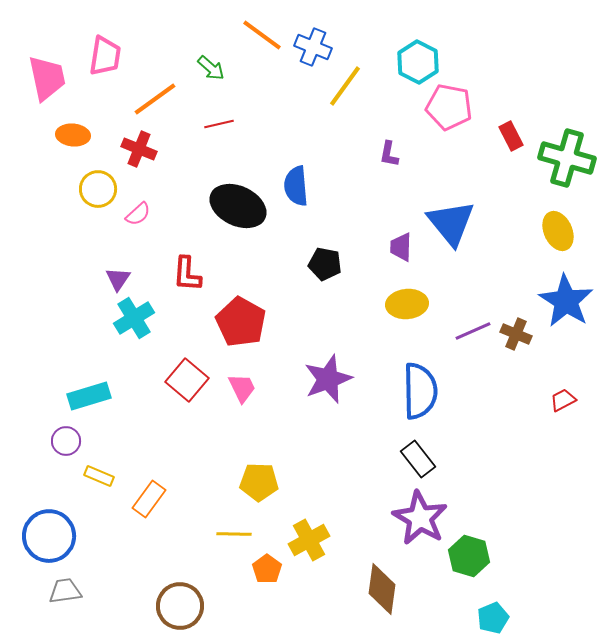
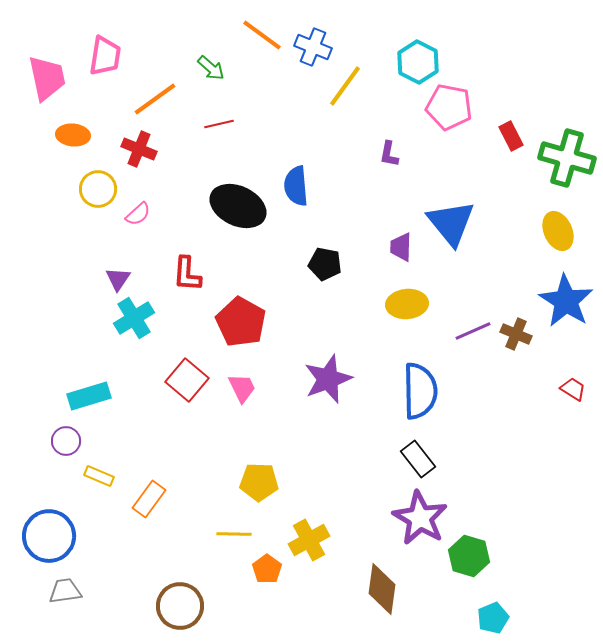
red trapezoid at (563, 400): moved 10 px right, 11 px up; rotated 60 degrees clockwise
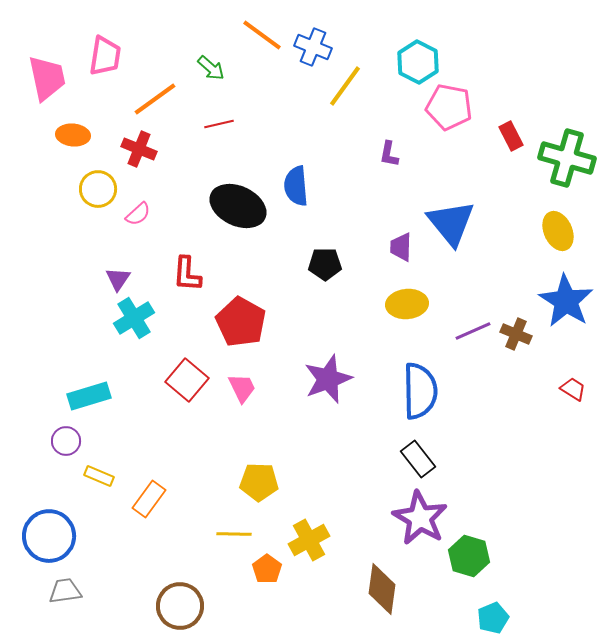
black pentagon at (325, 264): rotated 12 degrees counterclockwise
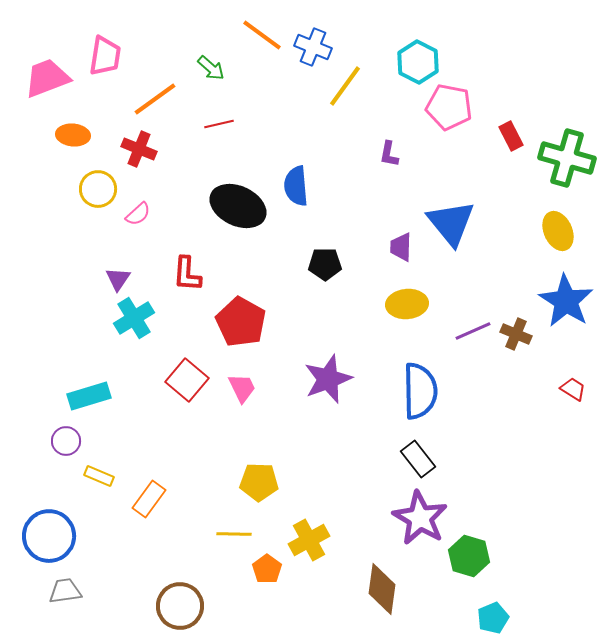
pink trapezoid at (47, 78): rotated 99 degrees counterclockwise
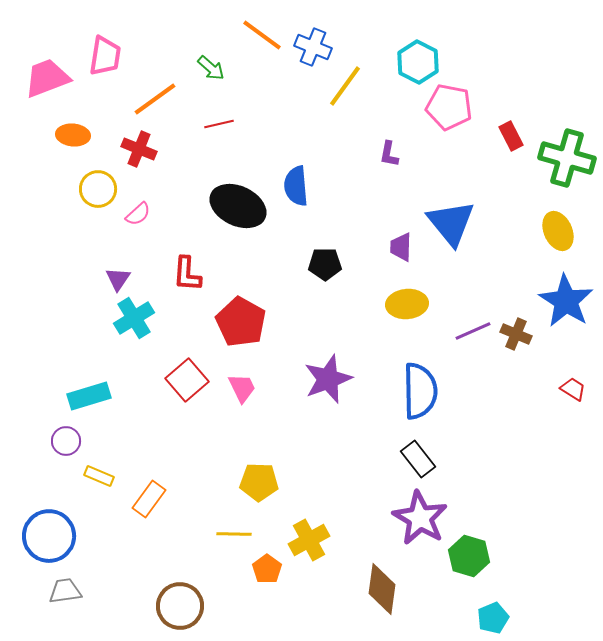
red square at (187, 380): rotated 9 degrees clockwise
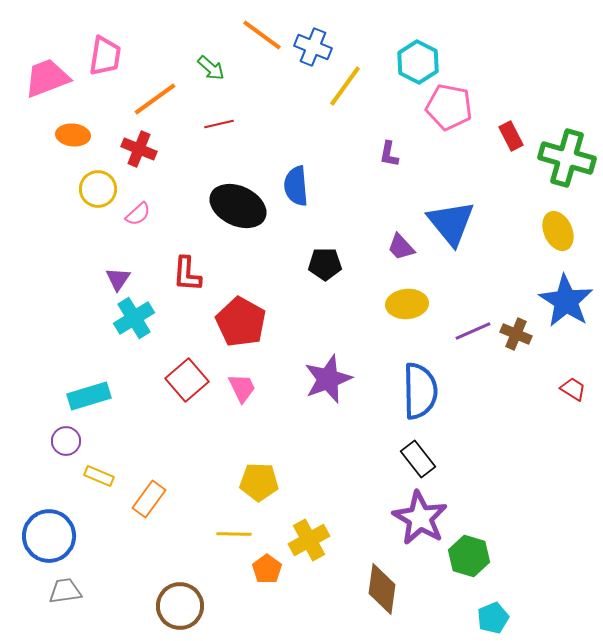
purple trapezoid at (401, 247): rotated 44 degrees counterclockwise
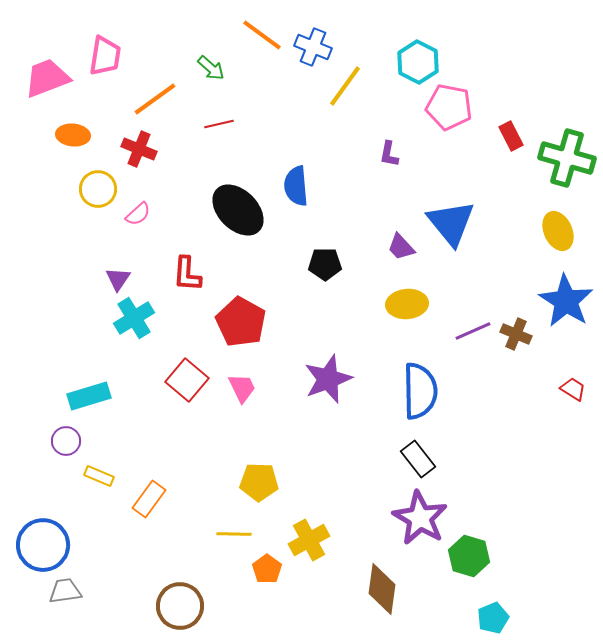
black ellipse at (238, 206): moved 4 px down; rotated 20 degrees clockwise
red square at (187, 380): rotated 9 degrees counterclockwise
blue circle at (49, 536): moved 6 px left, 9 px down
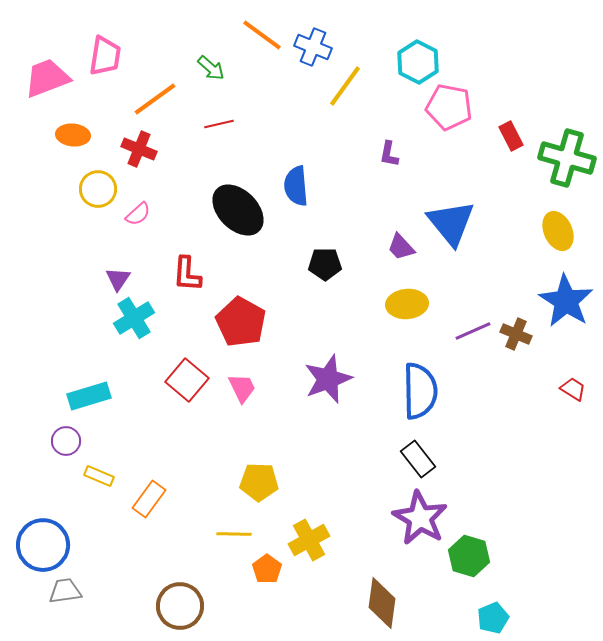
brown diamond at (382, 589): moved 14 px down
